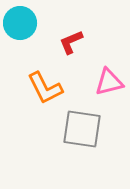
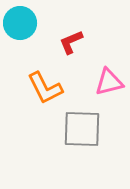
gray square: rotated 6 degrees counterclockwise
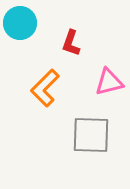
red L-shape: moved 1 px down; rotated 48 degrees counterclockwise
orange L-shape: rotated 72 degrees clockwise
gray square: moved 9 px right, 6 px down
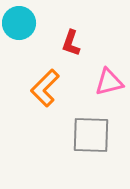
cyan circle: moved 1 px left
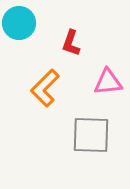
pink triangle: moved 1 px left; rotated 8 degrees clockwise
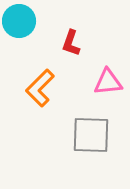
cyan circle: moved 2 px up
orange L-shape: moved 5 px left
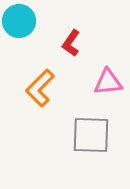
red L-shape: rotated 16 degrees clockwise
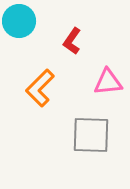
red L-shape: moved 1 px right, 2 px up
